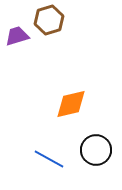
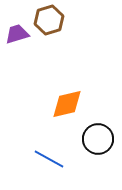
purple trapezoid: moved 2 px up
orange diamond: moved 4 px left
black circle: moved 2 px right, 11 px up
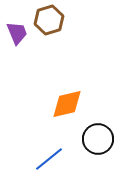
purple trapezoid: moved 1 px up; rotated 85 degrees clockwise
blue line: rotated 68 degrees counterclockwise
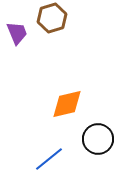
brown hexagon: moved 3 px right, 2 px up
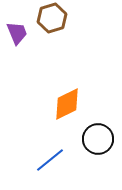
orange diamond: rotated 12 degrees counterclockwise
blue line: moved 1 px right, 1 px down
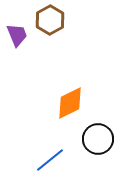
brown hexagon: moved 2 px left, 2 px down; rotated 12 degrees counterclockwise
purple trapezoid: moved 2 px down
orange diamond: moved 3 px right, 1 px up
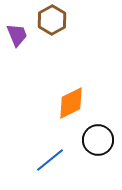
brown hexagon: moved 2 px right
orange diamond: moved 1 px right
black circle: moved 1 px down
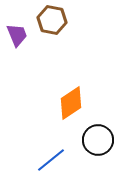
brown hexagon: rotated 20 degrees counterclockwise
orange diamond: rotated 8 degrees counterclockwise
blue line: moved 1 px right
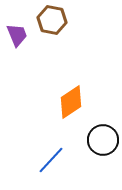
orange diamond: moved 1 px up
black circle: moved 5 px right
blue line: rotated 8 degrees counterclockwise
